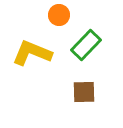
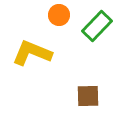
green rectangle: moved 11 px right, 19 px up
brown square: moved 4 px right, 4 px down
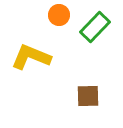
green rectangle: moved 2 px left, 1 px down
yellow L-shape: moved 1 px left, 4 px down
